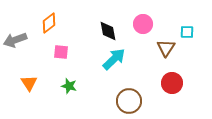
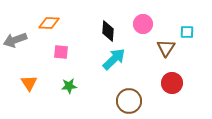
orange diamond: rotated 40 degrees clockwise
black diamond: rotated 15 degrees clockwise
green star: rotated 21 degrees counterclockwise
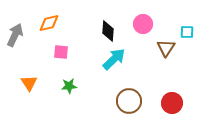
orange diamond: rotated 15 degrees counterclockwise
gray arrow: moved 5 px up; rotated 135 degrees clockwise
red circle: moved 20 px down
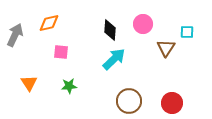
black diamond: moved 2 px right, 1 px up
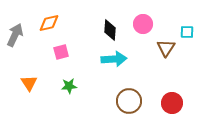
pink square: rotated 21 degrees counterclockwise
cyan arrow: rotated 40 degrees clockwise
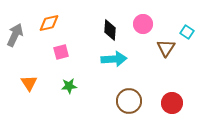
cyan square: rotated 32 degrees clockwise
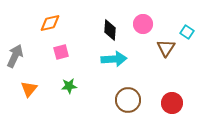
orange diamond: moved 1 px right
gray arrow: moved 21 px down
orange triangle: moved 6 px down; rotated 12 degrees clockwise
brown circle: moved 1 px left, 1 px up
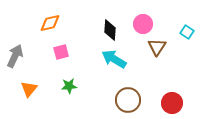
brown triangle: moved 9 px left, 1 px up
cyan arrow: rotated 145 degrees counterclockwise
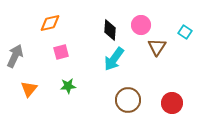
pink circle: moved 2 px left, 1 px down
cyan square: moved 2 px left
cyan arrow: rotated 85 degrees counterclockwise
green star: moved 1 px left
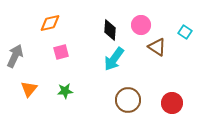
brown triangle: rotated 30 degrees counterclockwise
green star: moved 3 px left, 5 px down
